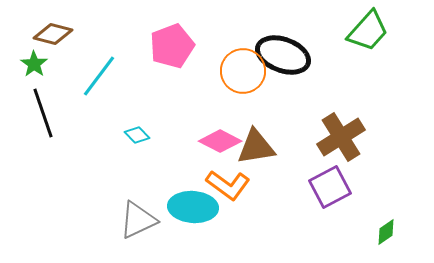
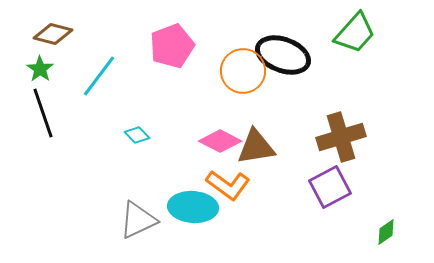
green trapezoid: moved 13 px left, 2 px down
green star: moved 6 px right, 5 px down
brown cross: rotated 15 degrees clockwise
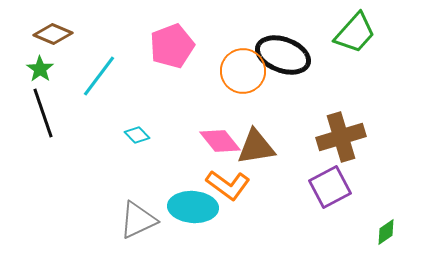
brown diamond: rotated 9 degrees clockwise
pink diamond: rotated 24 degrees clockwise
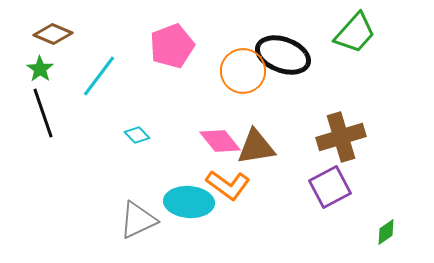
cyan ellipse: moved 4 px left, 5 px up
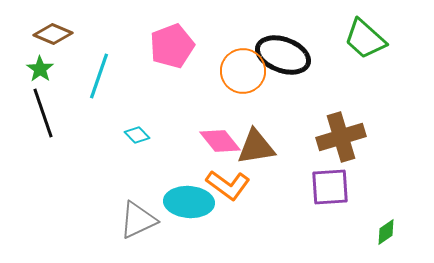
green trapezoid: moved 10 px right, 6 px down; rotated 90 degrees clockwise
cyan line: rotated 18 degrees counterclockwise
purple square: rotated 24 degrees clockwise
